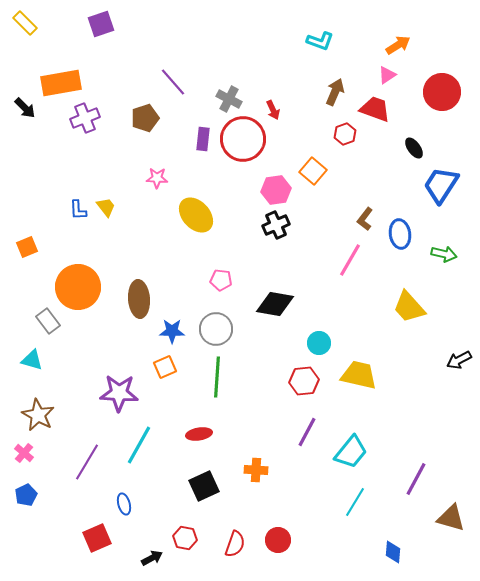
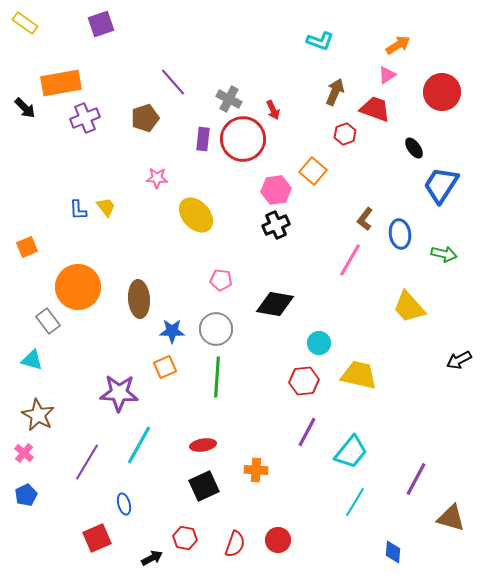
yellow rectangle at (25, 23): rotated 10 degrees counterclockwise
red ellipse at (199, 434): moved 4 px right, 11 px down
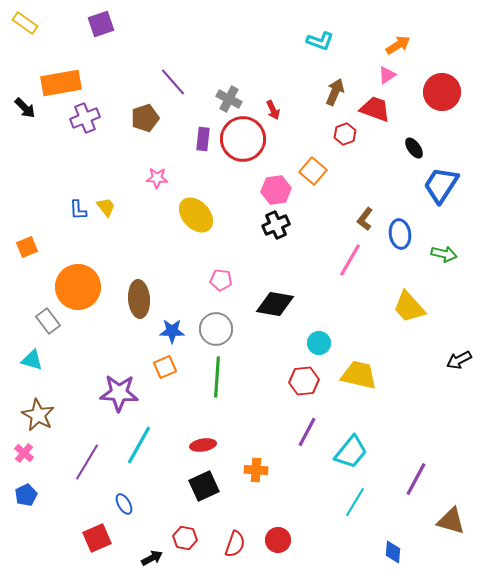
blue ellipse at (124, 504): rotated 15 degrees counterclockwise
brown triangle at (451, 518): moved 3 px down
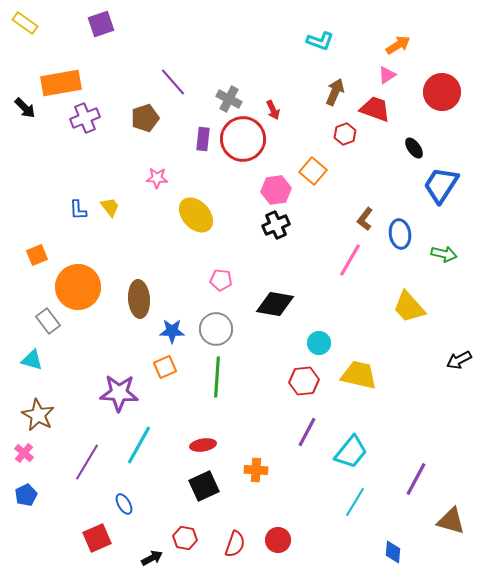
yellow trapezoid at (106, 207): moved 4 px right
orange square at (27, 247): moved 10 px right, 8 px down
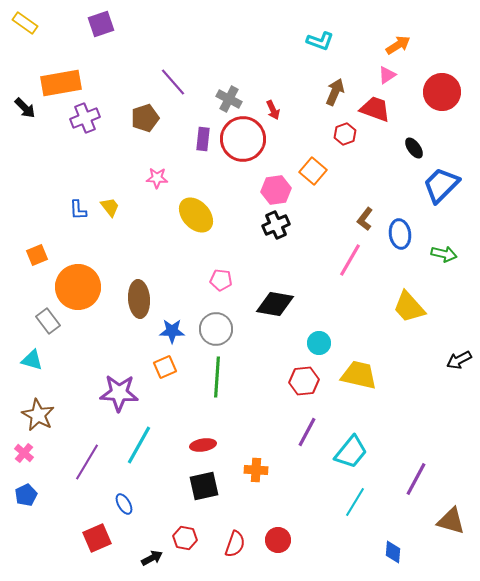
blue trapezoid at (441, 185): rotated 12 degrees clockwise
black square at (204, 486): rotated 12 degrees clockwise
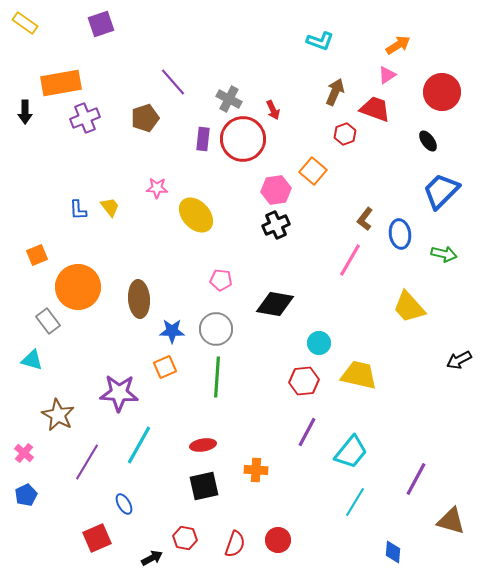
black arrow at (25, 108): moved 4 px down; rotated 45 degrees clockwise
black ellipse at (414, 148): moved 14 px right, 7 px up
pink star at (157, 178): moved 10 px down
blue trapezoid at (441, 185): moved 6 px down
brown star at (38, 415): moved 20 px right
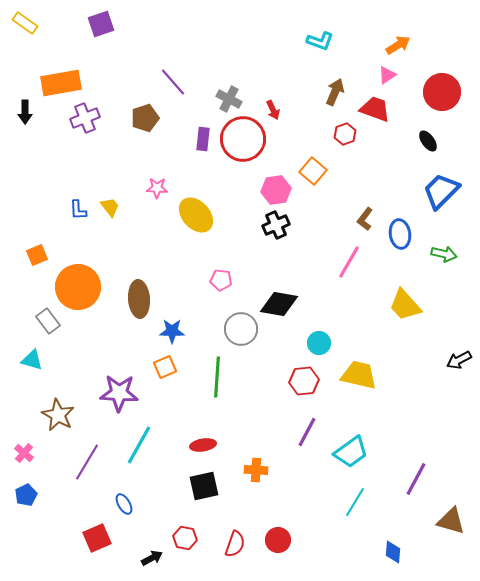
pink line at (350, 260): moved 1 px left, 2 px down
black diamond at (275, 304): moved 4 px right
yellow trapezoid at (409, 307): moved 4 px left, 2 px up
gray circle at (216, 329): moved 25 px right
cyan trapezoid at (351, 452): rotated 15 degrees clockwise
